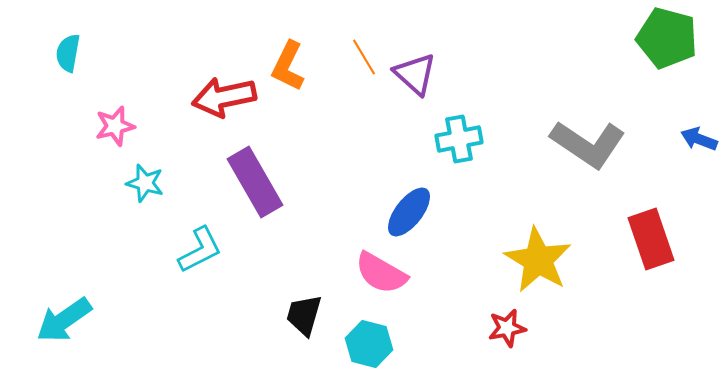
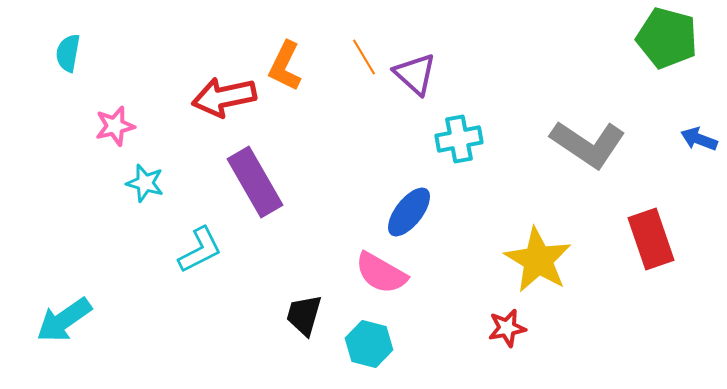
orange L-shape: moved 3 px left
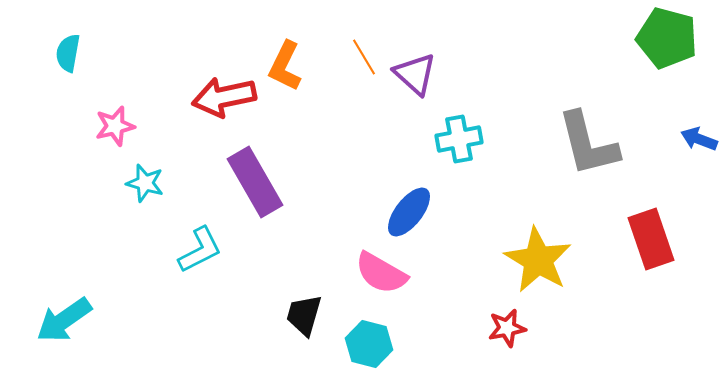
gray L-shape: rotated 42 degrees clockwise
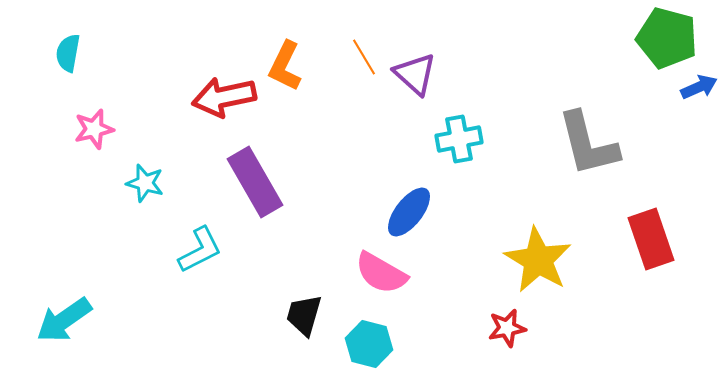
pink star: moved 21 px left, 3 px down
blue arrow: moved 52 px up; rotated 135 degrees clockwise
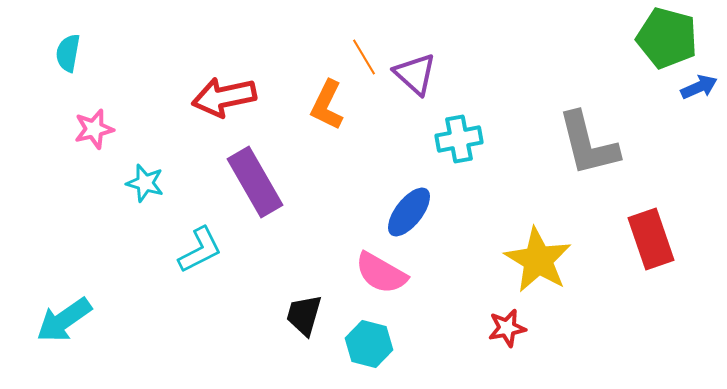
orange L-shape: moved 42 px right, 39 px down
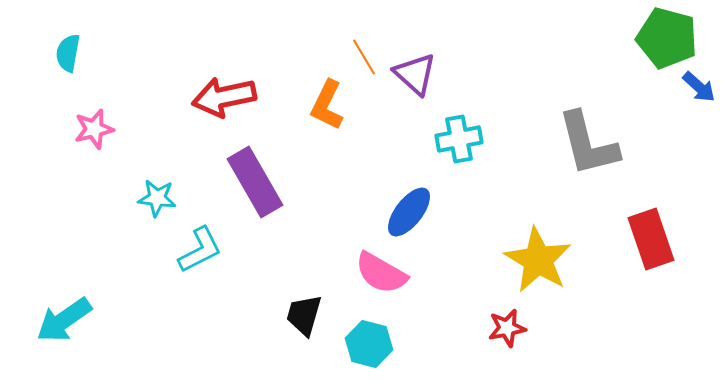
blue arrow: rotated 66 degrees clockwise
cyan star: moved 12 px right, 15 px down; rotated 9 degrees counterclockwise
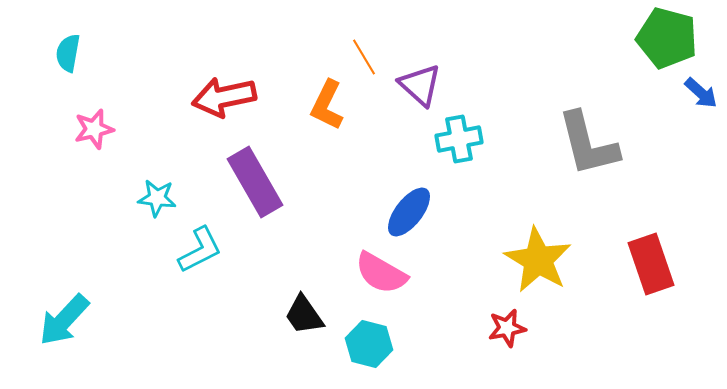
purple triangle: moved 5 px right, 11 px down
blue arrow: moved 2 px right, 6 px down
red rectangle: moved 25 px down
black trapezoid: rotated 51 degrees counterclockwise
cyan arrow: rotated 12 degrees counterclockwise
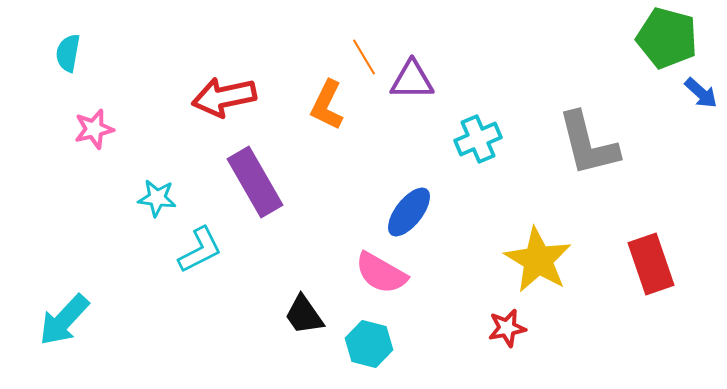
purple triangle: moved 8 px left, 5 px up; rotated 42 degrees counterclockwise
cyan cross: moved 19 px right; rotated 12 degrees counterclockwise
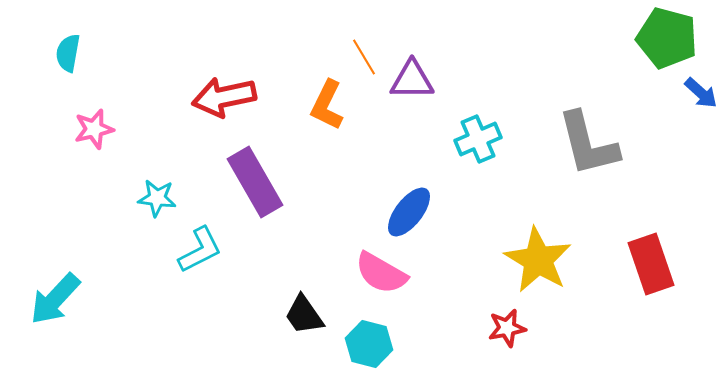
cyan arrow: moved 9 px left, 21 px up
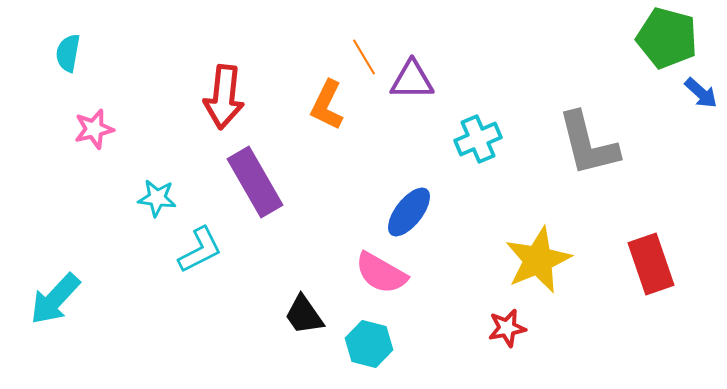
red arrow: rotated 72 degrees counterclockwise
yellow star: rotated 18 degrees clockwise
